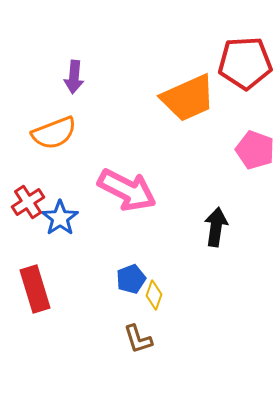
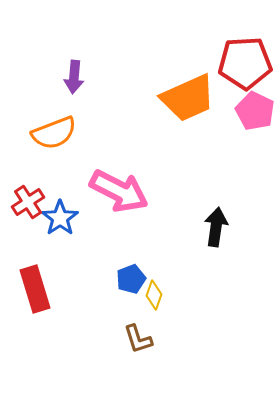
pink pentagon: moved 39 px up; rotated 6 degrees clockwise
pink arrow: moved 8 px left, 1 px down
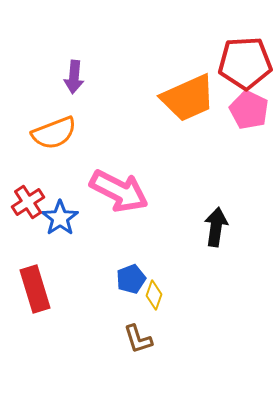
pink pentagon: moved 6 px left, 1 px up
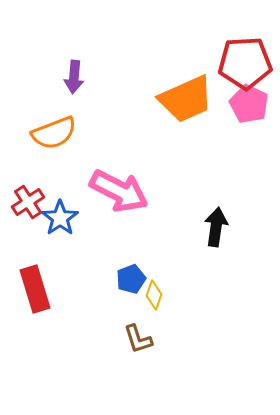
orange trapezoid: moved 2 px left, 1 px down
pink pentagon: moved 6 px up
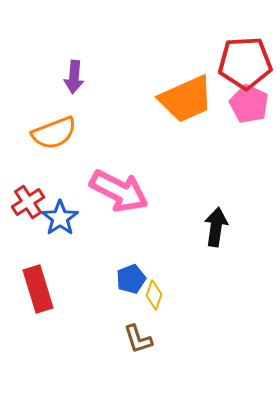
red rectangle: moved 3 px right
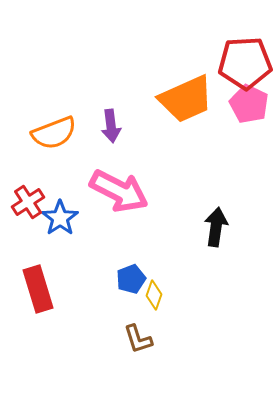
purple arrow: moved 37 px right, 49 px down; rotated 12 degrees counterclockwise
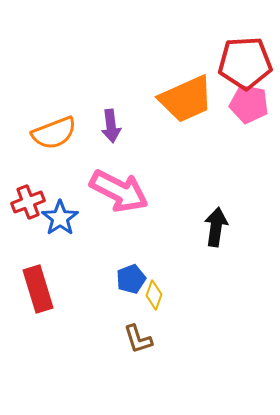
pink pentagon: rotated 15 degrees counterclockwise
red cross: rotated 12 degrees clockwise
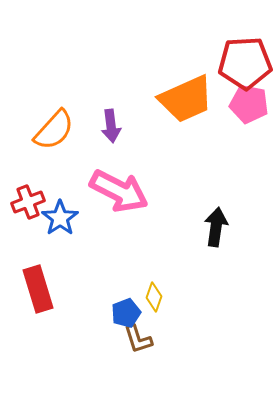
orange semicircle: moved 3 px up; rotated 27 degrees counterclockwise
blue pentagon: moved 5 px left, 34 px down
yellow diamond: moved 2 px down
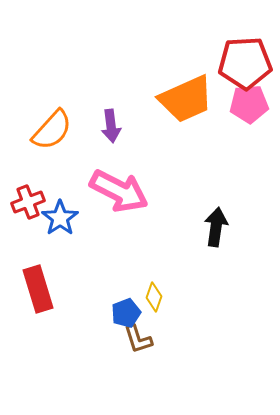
pink pentagon: rotated 15 degrees counterclockwise
orange semicircle: moved 2 px left
